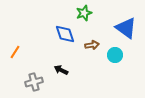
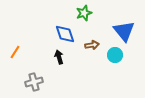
blue triangle: moved 2 px left, 3 px down; rotated 15 degrees clockwise
black arrow: moved 2 px left, 13 px up; rotated 48 degrees clockwise
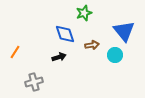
black arrow: rotated 88 degrees clockwise
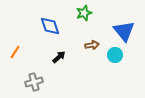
blue diamond: moved 15 px left, 8 px up
black arrow: rotated 24 degrees counterclockwise
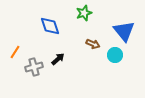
brown arrow: moved 1 px right, 1 px up; rotated 32 degrees clockwise
black arrow: moved 1 px left, 2 px down
gray cross: moved 15 px up
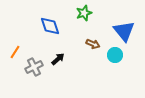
gray cross: rotated 12 degrees counterclockwise
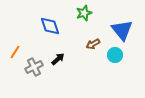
blue triangle: moved 2 px left, 1 px up
brown arrow: rotated 128 degrees clockwise
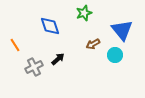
orange line: moved 7 px up; rotated 64 degrees counterclockwise
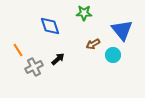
green star: rotated 21 degrees clockwise
orange line: moved 3 px right, 5 px down
cyan circle: moved 2 px left
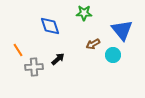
gray cross: rotated 24 degrees clockwise
